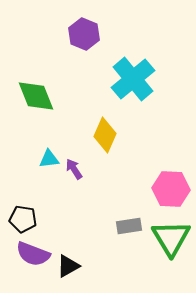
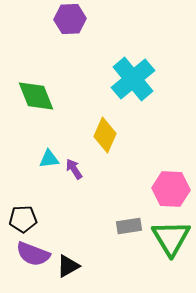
purple hexagon: moved 14 px left, 15 px up; rotated 24 degrees counterclockwise
black pentagon: rotated 12 degrees counterclockwise
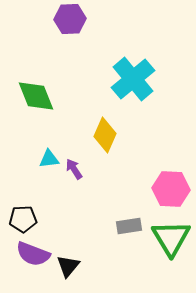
black triangle: rotated 20 degrees counterclockwise
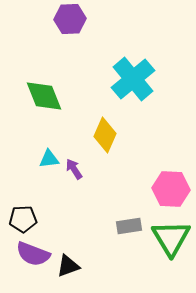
green diamond: moved 8 px right
black triangle: rotated 30 degrees clockwise
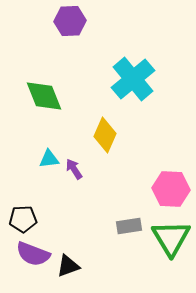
purple hexagon: moved 2 px down
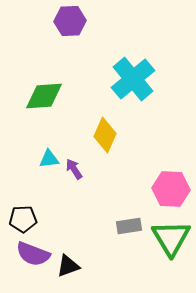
green diamond: rotated 72 degrees counterclockwise
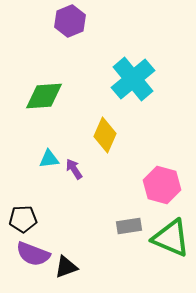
purple hexagon: rotated 20 degrees counterclockwise
pink hexagon: moved 9 px left, 4 px up; rotated 12 degrees clockwise
green triangle: rotated 36 degrees counterclockwise
black triangle: moved 2 px left, 1 px down
